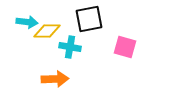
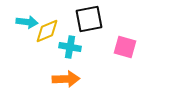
yellow diamond: rotated 24 degrees counterclockwise
orange arrow: moved 11 px right
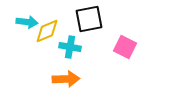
pink square: rotated 10 degrees clockwise
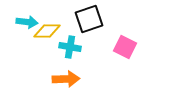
black square: rotated 8 degrees counterclockwise
yellow diamond: rotated 24 degrees clockwise
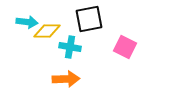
black square: rotated 8 degrees clockwise
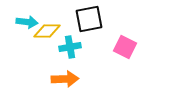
cyan cross: rotated 20 degrees counterclockwise
orange arrow: moved 1 px left
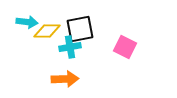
black square: moved 9 px left, 10 px down
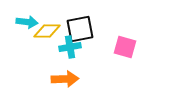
pink square: rotated 10 degrees counterclockwise
